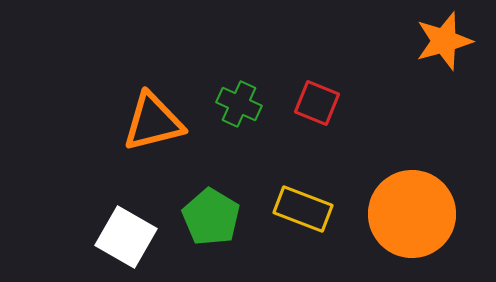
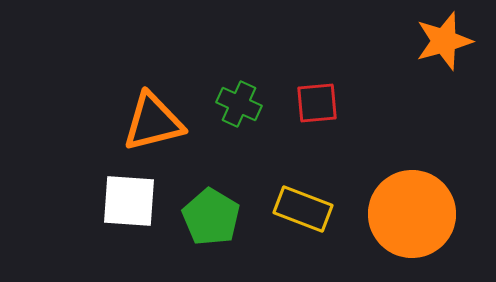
red square: rotated 27 degrees counterclockwise
white square: moved 3 px right, 36 px up; rotated 26 degrees counterclockwise
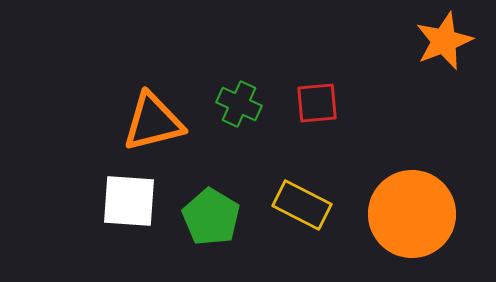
orange star: rotated 6 degrees counterclockwise
yellow rectangle: moved 1 px left, 4 px up; rotated 6 degrees clockwise
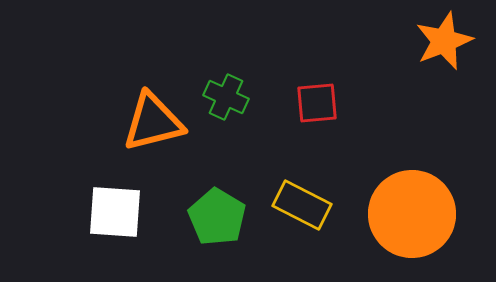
green cross: moved 13 px left, 7 px up
white square: moved 14 px left, 11 px down
green pentagon: moved 6 px right
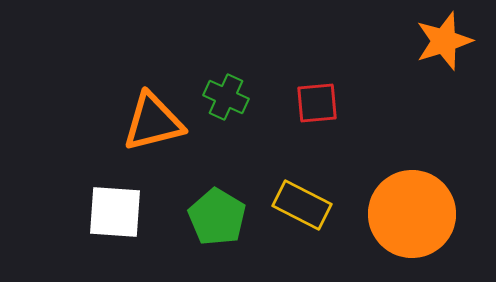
orange star: rotated 4 degrees clockwise
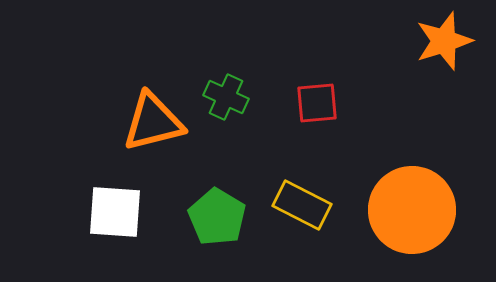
orange circle: moved 4 px up
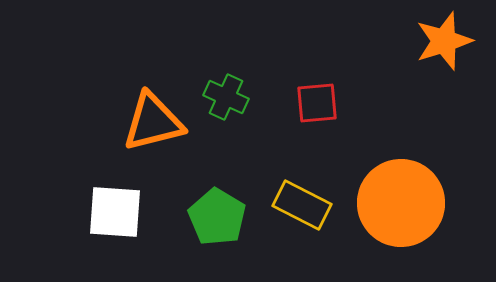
orange circle: moved 11 px left, 7 px up
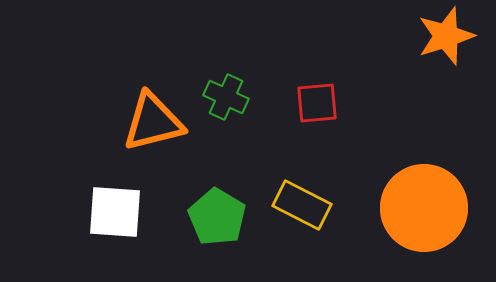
orange star: moved 2 px right, 5 px up
orange circle: moved 23 px right, 5 px down
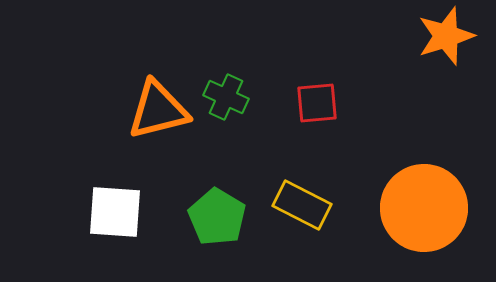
orange triangle: moved 5 px right, 12 px up
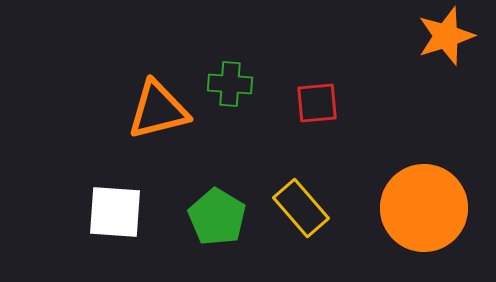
green cross: moved 4 px right, 13 px up; rotated 21 degrees counterclockwise
yellow rectangle: moved 1 px left, 3 px down; rotated 22 degrees clockwise
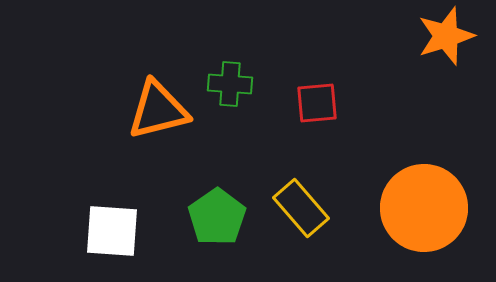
white square: moved 3 px left, 19 px down
green pentagon: rotated 6 degrees clockwise
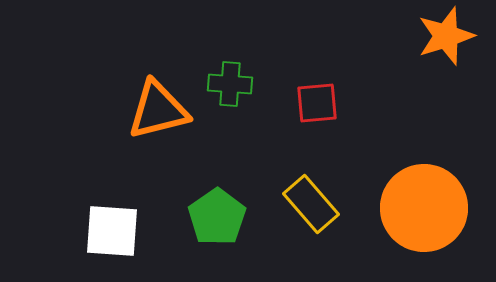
yellow rectangle: moved 10 px right, 4 px up
